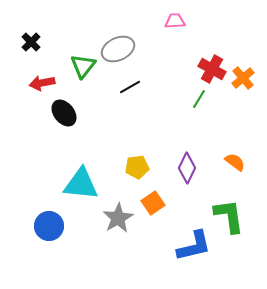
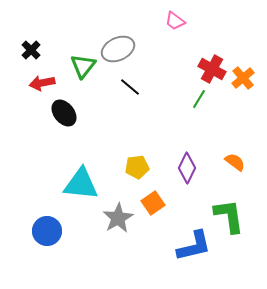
pink trapezoid: rotated 140 degrees counterclockwise
black cross: moved 8 px down
black line: rotated 70 degrees clockwise
blue circle: moved 2 px left, 5 px down
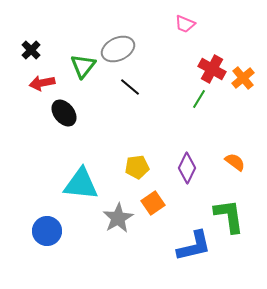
pink trapezoid: moved 10 px right, 3 px down; rotated 15 degrees counterclockwise
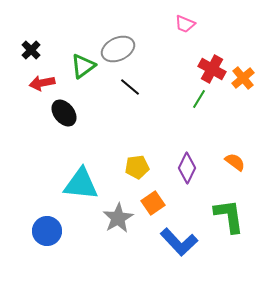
green triangle: rotated 16 degrees clockwise
blue L-shape: moved 15 px left, 4 px up; rotated 60 degrees clockwise
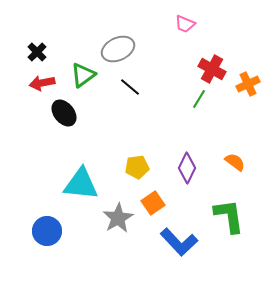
black cross: moved 6 px right, 2 px down
green triangle: moved 9 px down
orange cross: moved 5 px right, 6 px down; rotated 15 degrees clockwise
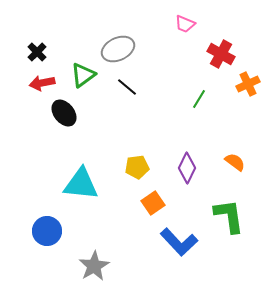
red cross: moved 9 px right, 15 px up
black line: moved 3 px left
gray star: moved 24 px left, 48 px down
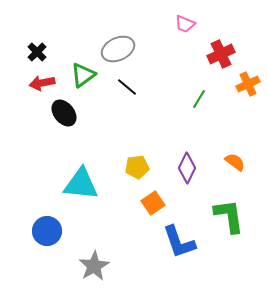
red cross: rotated 36 degrees clockwise
blue L-shape: rotated 24 degrees clockwise
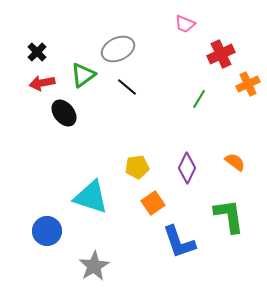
cyan triangle: moved 10 px right, 13 px down; rotated 12 degrees clockwise
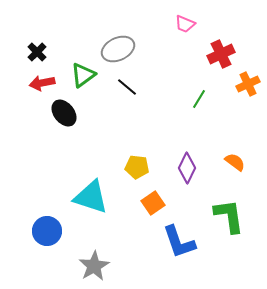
yellow pentagon: rotated 15 degrees clockwise
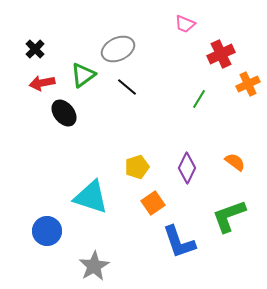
black cross: moved 2 px left, 3 px up
yellow pentagon: rotated 25 degrees counterclockwise
green L-shape: rotated 102 degrees counterclockwise
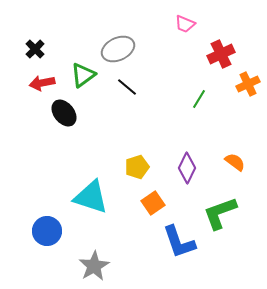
green L-shape: moved 9 px left, 3 px up
